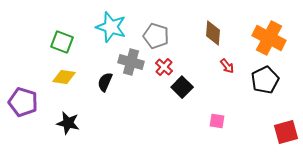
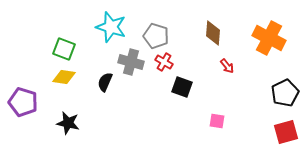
green square: moved 2 px right, 7 px down
red cross: moved 5 px up; rotated 12 degrees counterclockwise
black pentagon: moved 20 px right, 13 px down
black square: rotated 25 degrees counterclockwise
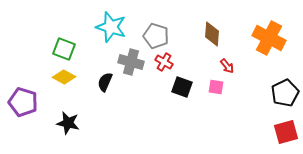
brown diamond: moved 1 px left, 1 px down
yellow diamond: rotated 20 degrees clockwise
pink square: moved 1 px left, 34 px up
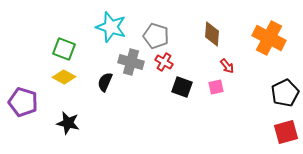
pink square: rotated 21 degrees counterclockwise
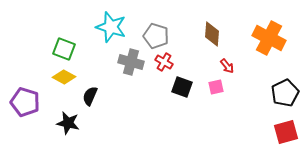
black semicircle: moved 15 px left, 14 px down
purple pentagon: moved 2 px right
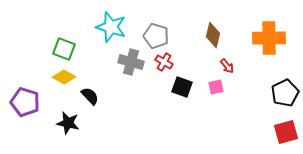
brown diamond: moved 1 px right, 1 px down; rotated 10 degrees clockwise
orange cross: rotated 28 degrees counterclockwise
black semicircle: rotated 114 degrees clockwise
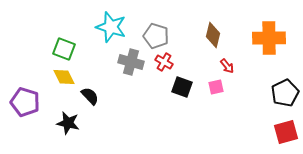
yellow diamond: rotated 35 degrees clockwise
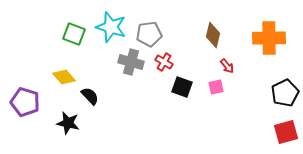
gray pentagon: moved 7 px left, 2 px up; rotated 25 degrees counterclockwise
green square: moved 10 px right, 15 px up
yellow diamond: rotated 15 degrees counterclockwise
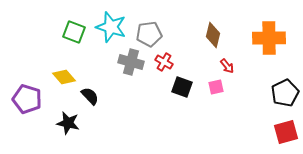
green square: moved 2 px up
purple pentagon: moved 2 px right, 3 px up
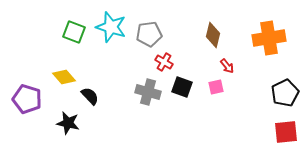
orange cross: rotated 8 degrees counterclockwise
gray cross: moved 17 px right, 30 px down
red square: rotated 10 degrees clockwise
